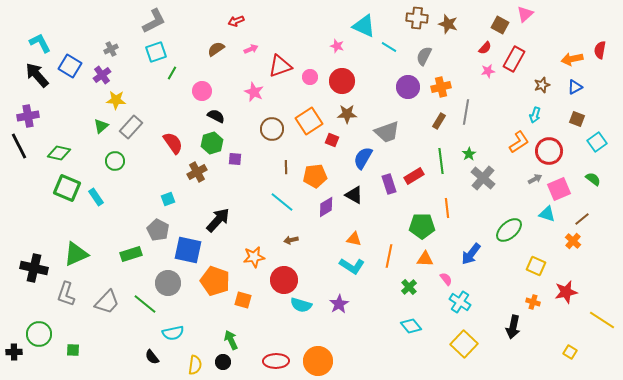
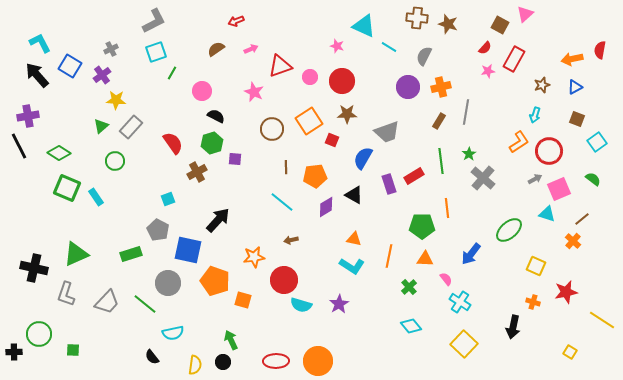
green diamond at (59, 153): rotated 20 degrees clockwise
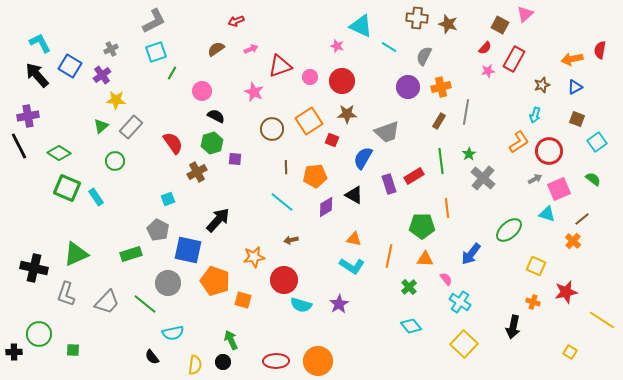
cyan triangle at (364, 26): moved 3 px left
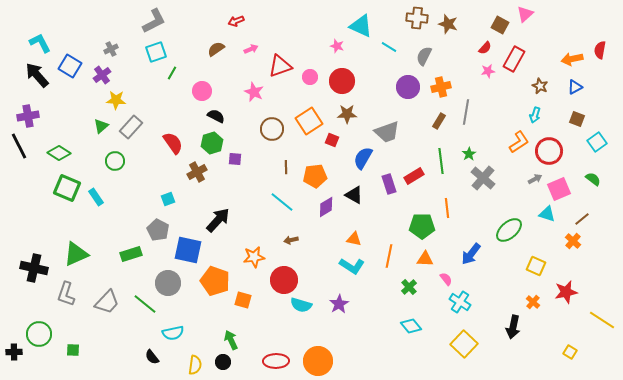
brown star at (542, 85): moved 2 px left, 1 px down; rotated 28 degrees counterclockwise
orange cross at (533, 302): rotated 24 degrees clockwise
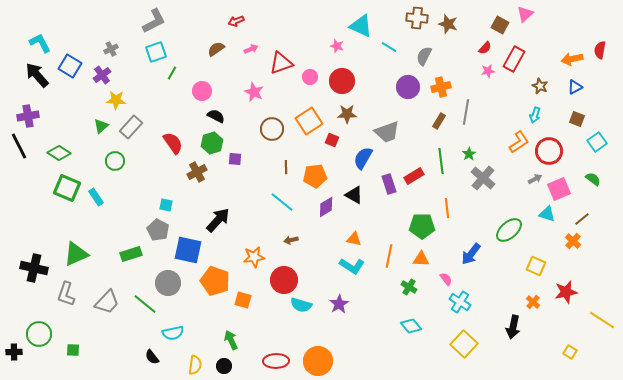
red triangle at (280, 66): moved 1 px right, 3 px up
cyan square at (168, 199): moved 2 px left, 6 px down; rotated 32 degrees clockwise
orange triangle at (425, 259): moved 4 px left
green cross at (409, 287): rotated 14 degrees counterclockwise
black circle at (223, 362): moved 1 px right, 4 px down
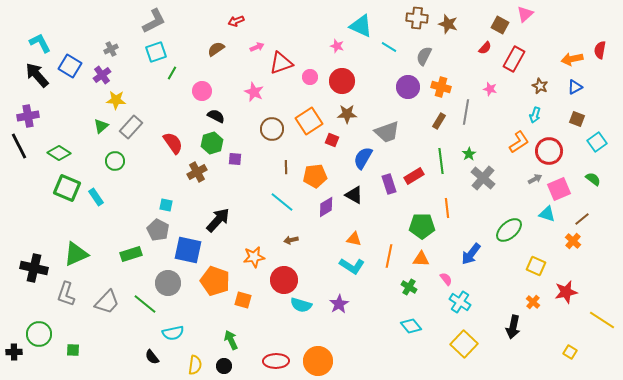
pink arrow at (251, 49): moved 6 px right, 2 px up
pink star at (488, 71): moved 2 px right, 18 px down; rotated 24 degrees clockwise
orange cross at (441, 87): rotated 30 degrees clockwise
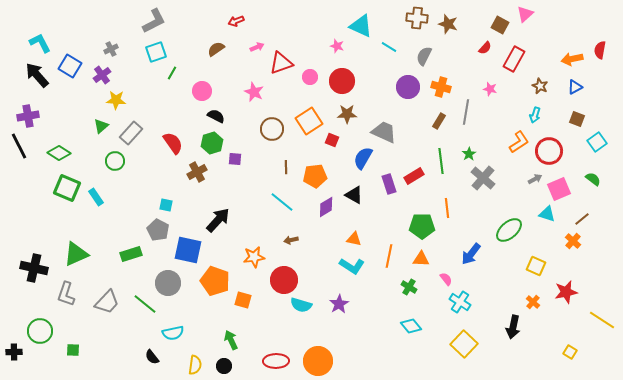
gray rectangle at (131, 127): moved 6 px down
gray trapezoid at (387, 132): moved 3 px left; rotated 136 degrees counterclockwise
green circle at (39, 334): moved 1 px right, 3 px up
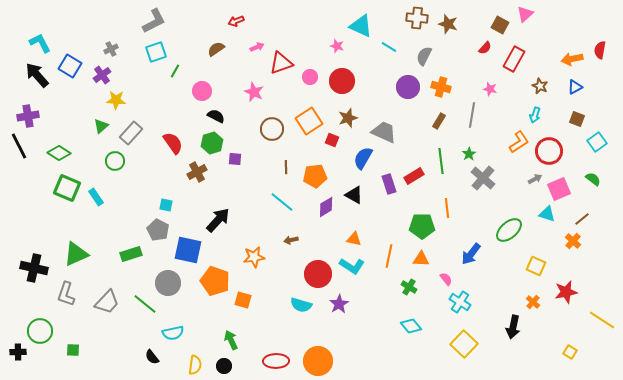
green line at (172, 73): moved 3 px right, 2 px up
gray line at (466, 112): moved 6 px right, 3 px down
brown star at (347, 114): moved 1 px right, 4 px down; rotated 18 degrees counterclockwise
red circle at (284, 280): moved 34 px right, 6 px up
black cross at (14, 352): moved 4 px right
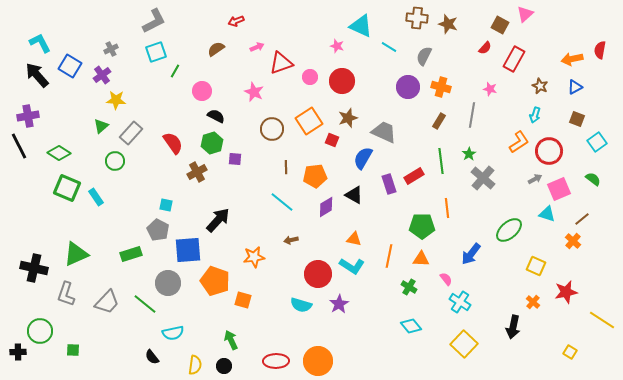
blue square at (188, 250): rotated 16 degrees counterclockwise
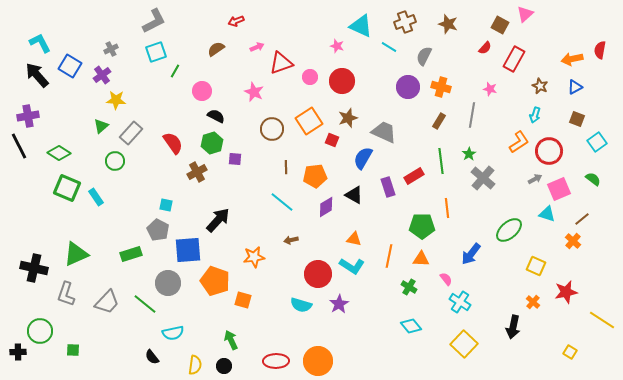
brown cross at (417, 18): moved 12 px left, 4 px down; rotated 25 degrees counterclockwise
purple rectangle at (389, 184): moved 1 px left, 3 px down
